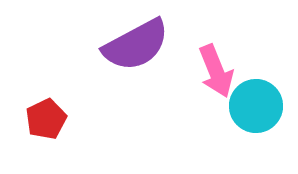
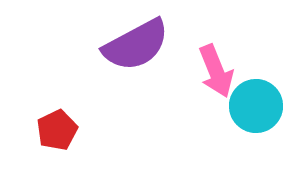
red pentagon: moved 11 px right, 11 px down
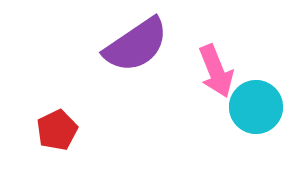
purple semicircle: rotated 6 degrees counterclockwise
cyan circle: moved 1 px down
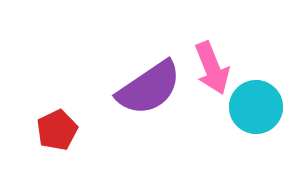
purple semicircle: moved 13 px right, 43 px down
pink arrow: moved 4 px left, 3 px up
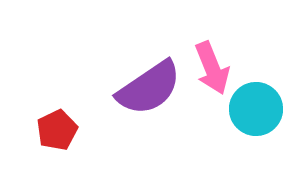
cyan circle: moved 2 px down
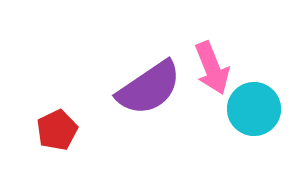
cyan circle: moved 2 px left
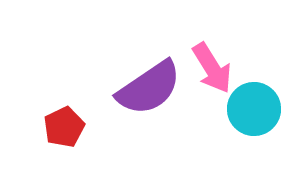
pink arrow: rotated 10 degrees counterclockwise
red pentagon: moved 7 px right, 3 px up
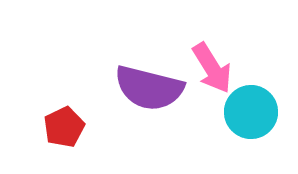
purple semicircle: rotated 48 degrees clockwise
cyan circle: moved 3 px left, 3 px down
